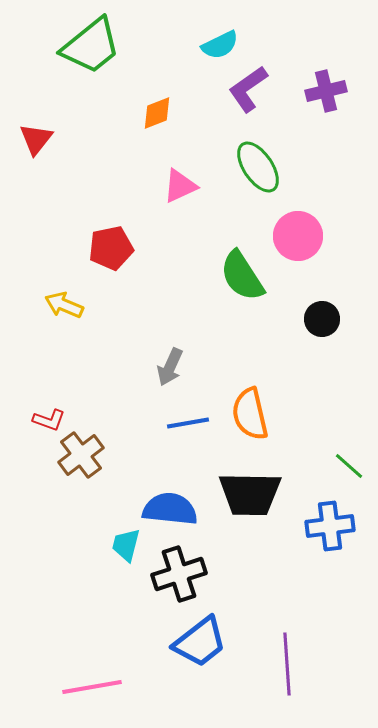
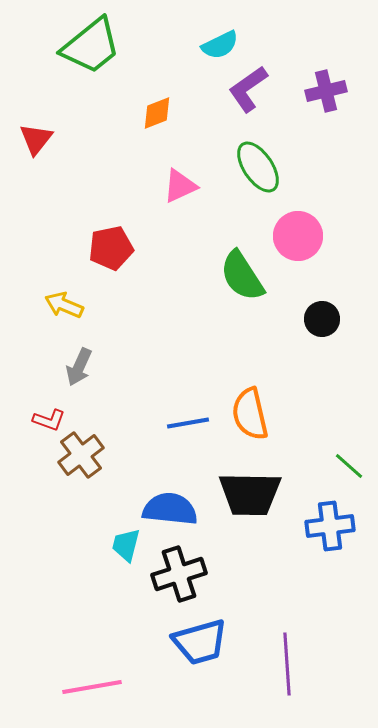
gray arrow: moved 91 px left
blue trapezoid: rotated 22 degrees clockwise
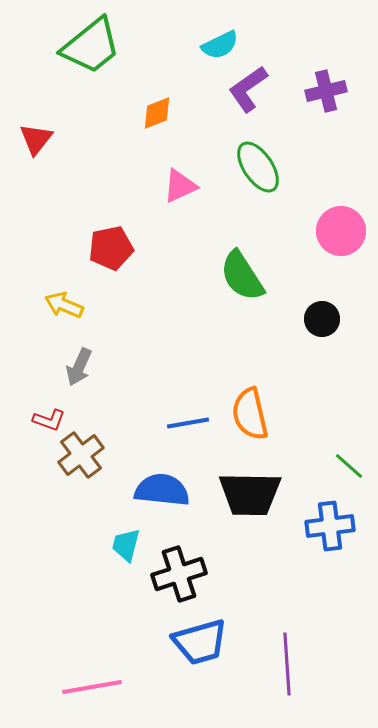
pink circle: moved 43 px right, 5 px up
blue semicircle: moved 8 px left, 19 px up
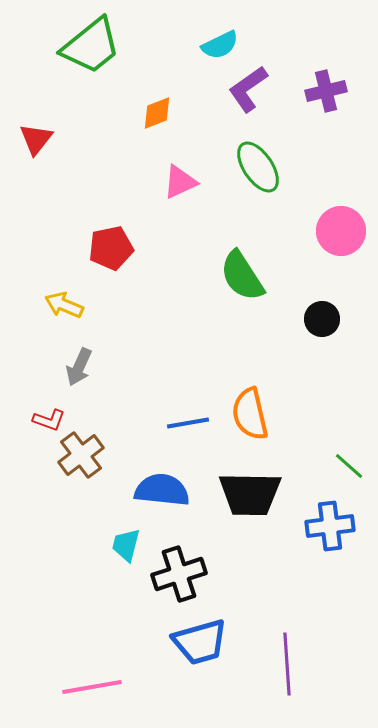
pink triangle: moved 4 px up
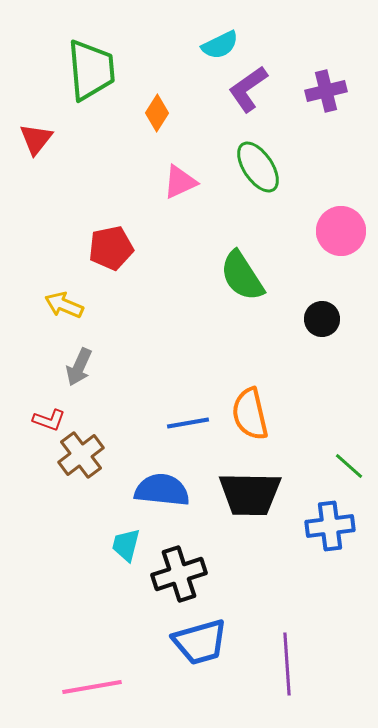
green trapezoid: moved 24 px down; rotated 56 degrees counterclockwise
orange diamond: rotated 36 degrees counterclockwise
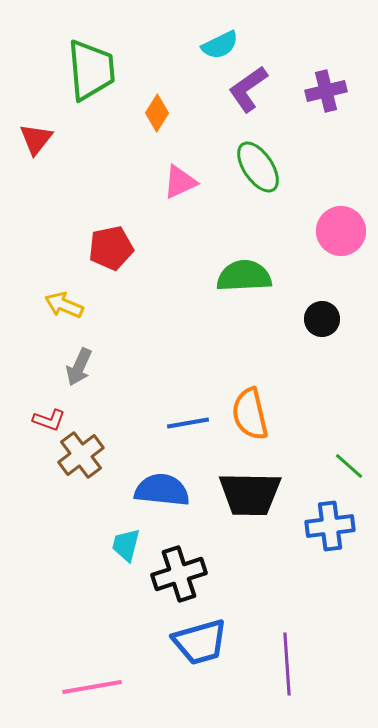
green semicircle: moved 2 px right; rotated 120 degrees clockwise
